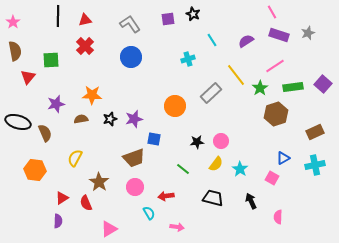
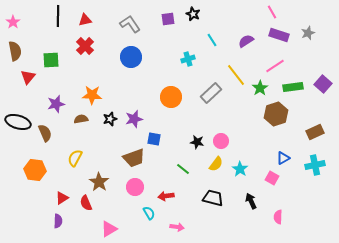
orange circle at (175, 106): moved 4 px left, 9 px up
black star at (197, 142): rotated 16 degrees clockwise
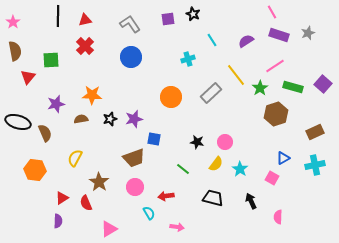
green rectangle at (293, 87): rotated 24 degrees clockwise
pink circle at (221, 141): moved 4 px right, 1 px down
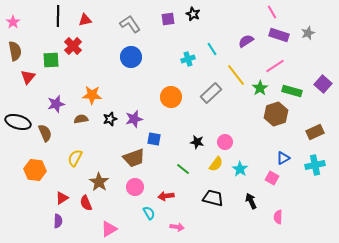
cyan line at (212, 40): moved 9 px down
red cross at (85, 46): moved 12 px left
green rectangle at (293, 87): moved 1 px left, 4 px down
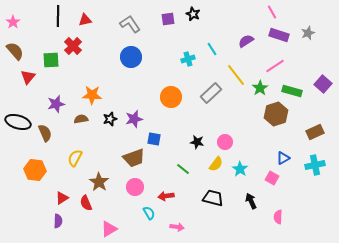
brown semicircle at (15, 51): rotated 30 degrees counterclockwise
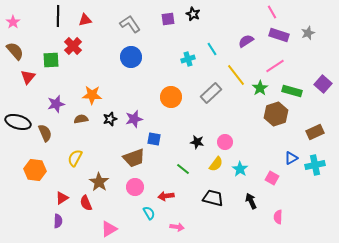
blue triangle at (283, 158): moved 8 px right
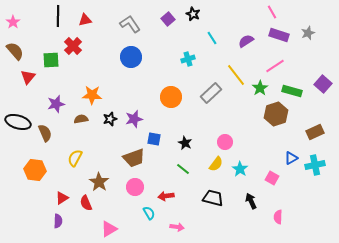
purple square at (168, 19): rotated 32 degrees counterclockwise
cyan line at (212, 49): moved 11 px up
black star at (197, 142): moved 12 px left, 1 px down; rotated 16 degrees clockwise
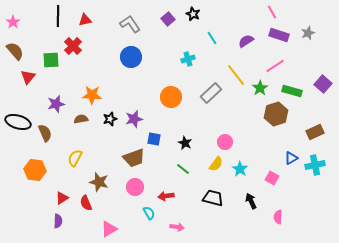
brown star at (99, 182): rotated 18 degrees counterclockwise
